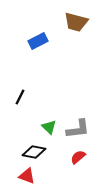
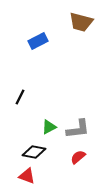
brown trapezoid: moved 5 px right
green triangle: rotated 49 degrees clockwise
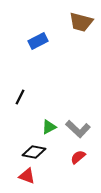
gray L-shape: rotated 50 degrees clockwise
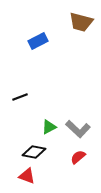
black line: rotated 42 degrees clockwise
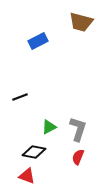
gray L-shape: rotated 115 degrees counterclockwise
red semicircle: rotated 28 degrees counterclockwise
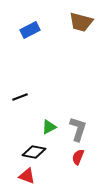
blue rectangle: moved 8 px left, 11 px up
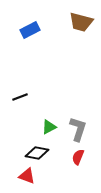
black diamond: moved 3 px right, 1 px down
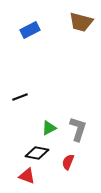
green triangle: moved 1 px down
red semicircle: moved 10 px left, 5 px down
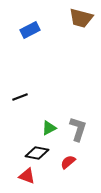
brown trapezoid: moved 4 px up
red semicircle: rotated 28 degrees clockwise
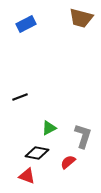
blue rectangle: moved 4 px left, 6 px up
gray L-shape: moved 5 px right, 7 px down
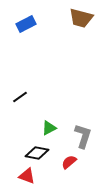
black line: rotated 14 degrees counterclockwise
red semicircle: moved 1 px right
